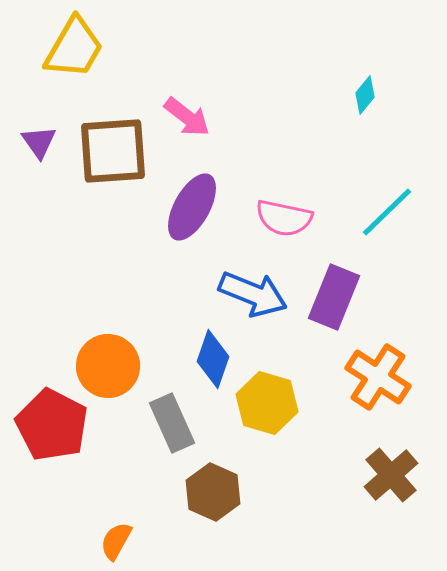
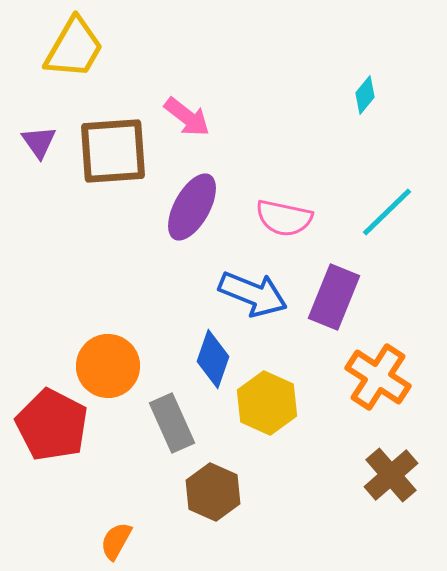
yellow hexagon: rotated 8 degrees clockwise
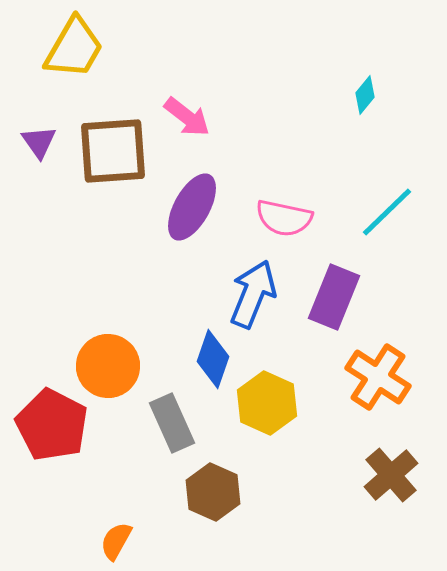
blue arrow: rotated 90 degrees counterclockwise
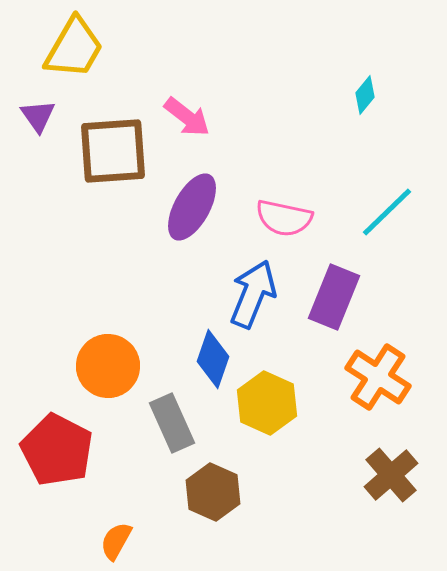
purple triangle: moved 1 px left, 26 px up
red pentagon: moved 5 px right, 25 px down
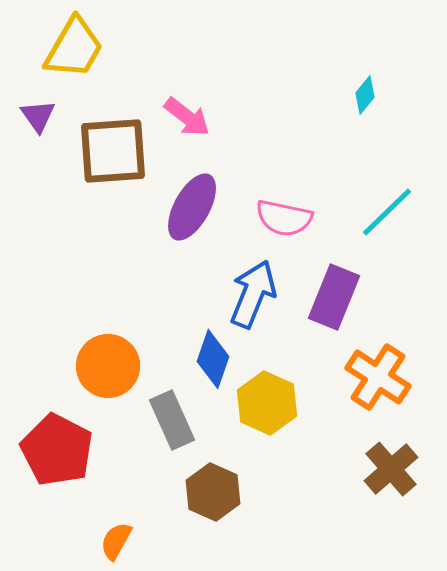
gray rectangle: moved 3 px up
brown cross: moved 6 px up
